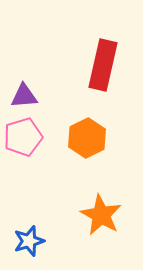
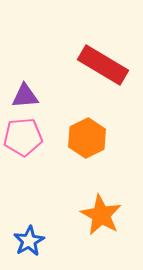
red rectangle: rotated 72 degrees counterclockwise
purple triangle: moved 1 px right
pink pentagon: rotated 12 degrees clockwise
blue star: rotated 12 degrees counterclockwise
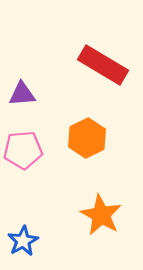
purple triangle: moved 3 px left, 2 px up
pink pentagon: moved 13 px down
blue star: moved 6 px left
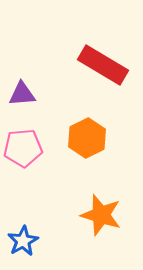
pink pentagon: moved 2 px up
orange star: rotated 12 degrees counterclockwise
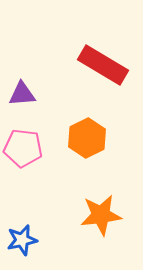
pink pentagon: rotated 12 degrees clockwise
orange star: rotated 24 degrees counterclockwise
blue star: moved 1 px left, 1 px up; rotated 16 degrees clockwise
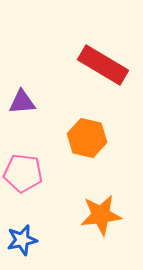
purple triangle: moved 8 px down
orange hexagon: rotated 21 degrees counterclockwise
pink pentagon: moved 25 px down
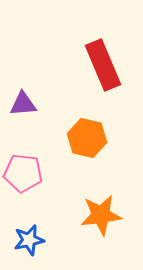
red rectangle: rotated 36 degrees clockwise
purple triangle: moved 1 px right, 2 px down
blue star: moved 7 px right
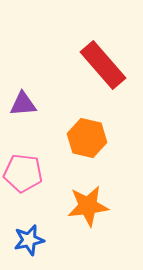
red rectangle: rotated 18 degrees counterclockwise
orange star: moved 13 px left, 9 px up
